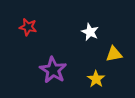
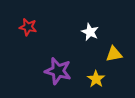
purple star: moved 5 px right, 1 px down; rotated 16 degrees counterclockwise
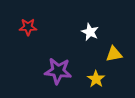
red star: rotated 12 degrees counterclockwise
purple star: rotated 8 degrees counterclockwise
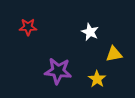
yellow star: moved 1 px right
